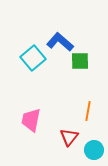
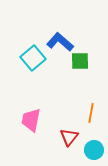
orange line: moved 3 px right, 2 px down
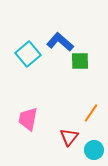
cyan square: moved 5 px left, 4 px up
orange line: rotated 24 degrees clockwise
pink trapezoid: moved 3 px left, 1 px up
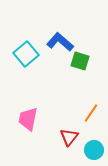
cyan square: moved 2 px left
green square: rotated 18 degrees clockwise
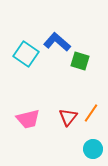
blue L-shape: moved 3 px left
cyan square: rotated 15 degrees counterclockwise
pink trapezoid: rotated 115 degrees counterclockwise
red triangle: moved 1 px left, 20 px up
cyan circle: moved 1 px left, 1 px up
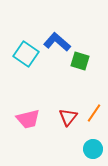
orange line: moved 3 px right
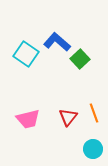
green square: moved 2 px up; rotated 30 degrees clockwise
orange line: rotated 54 degrees counterclockwise
